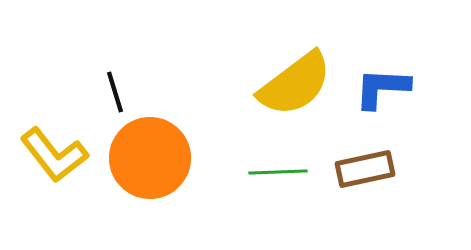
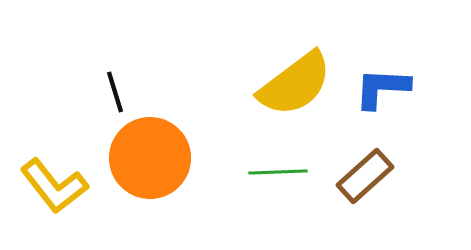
yellow L-shape: moved 31 px down
brown rectangle: moved 7 px down; rotated 30 degrees counterclockwise
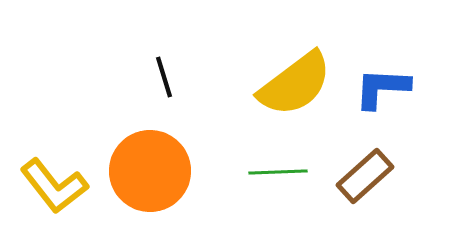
black line: moved 49 px right, 15 px up
orange circle: moved 13 px down
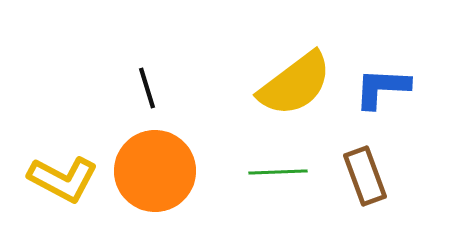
black line: moved 17 px left, 11 px down
orange circle: moved 5 px right
brown rectangle: rotated 68 degrees counterclockwise
yellow L-shape: moved 9 px right, 7 px up; rotated 24 degrees counterclockwise
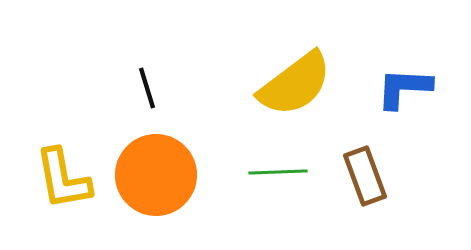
blue L-shape: moved 22 px right
orange circle: moved 1 px right, 4 px down
yellow L-shape: rotated 52 degrees clockwise
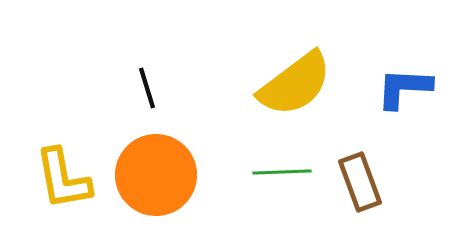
green line: moved 4 px right
brown rectangle: moved 5 px left, 6 px down
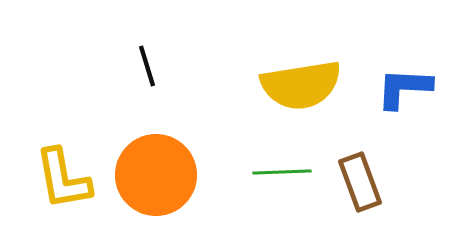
yellow semicircle: moved 6 px right, 1 px down; rotated 28 degrees clockwise
black line: moved 22 px up
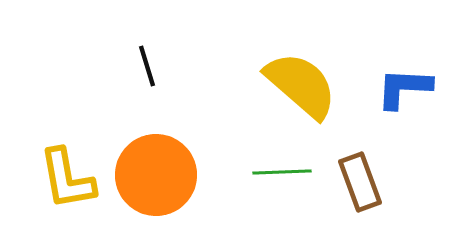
yellow semicircle: rotated 130 degrees counterclockwise
yellow L-shape: moved 4 px right
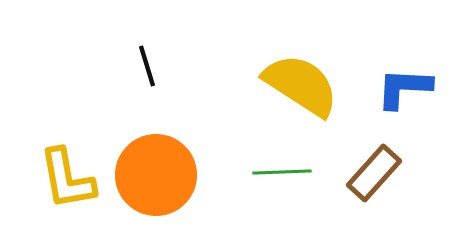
yellow semicircle: rotated 8 degrees counterclockwise
brown rectangle: moved 14 px right, 9 px up; rotated 62 degrees clockwise
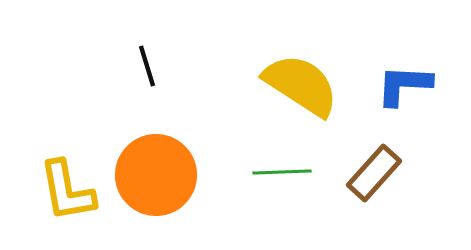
blue L-shape: moved 3 px up
yellow L-shape: moved 12 px down
